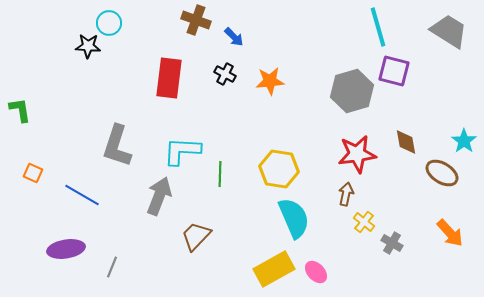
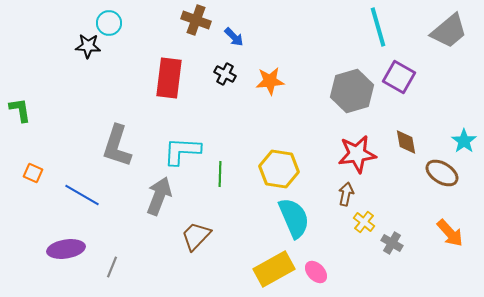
gray trapezoid: rotated 108 degrees clockwise
purple square: moved 5 px right, 6 px down; rotated 16 degrees clockwise
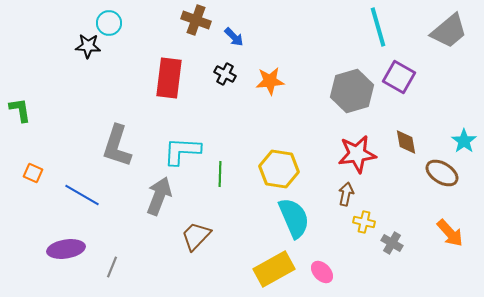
yellow cross: rotated 25 degrees counterclockwise
pink ellipse: moved 6 px right
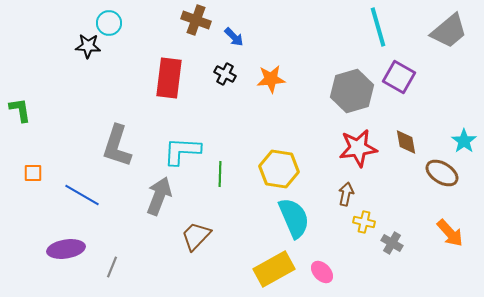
orange star: moved 1 px right, 2 px up
red star: moved 1 px right, 6 px up
orange square: rotated 24 degrees counterclockwise
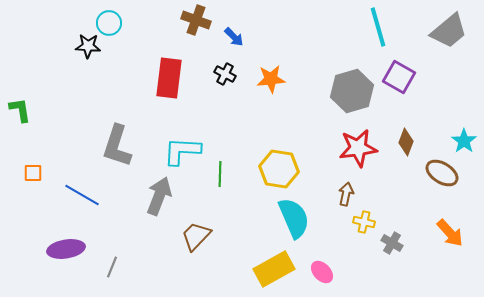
brown diamond: rotated 32 degrees clockwise
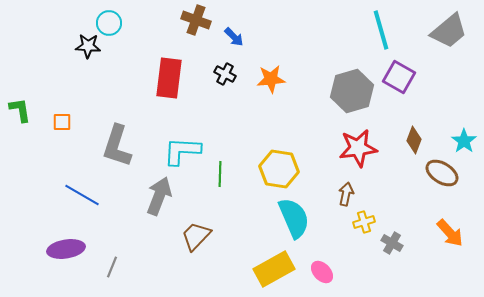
cyan line: moved 3 px right, 3 px down
brown diamond: moved 8 px right, 2 px up
orange square: moved 29 px right, 51 px up
yellow cross: rotated 30 degrees counterclockwise
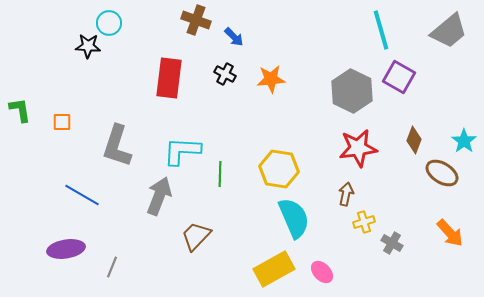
gray hexagon: rotated 18 degrees counterclockwise
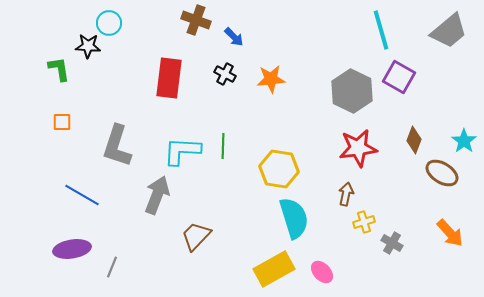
green L-shape: moved 39 px right, 41 px up
green line: moved 3 px right, 28 px up
gray arrow: moved 2 px left, 1 px up
cyan semicircle: rotated 6 degrees clockwise
purple ellipse: moved 6 px right
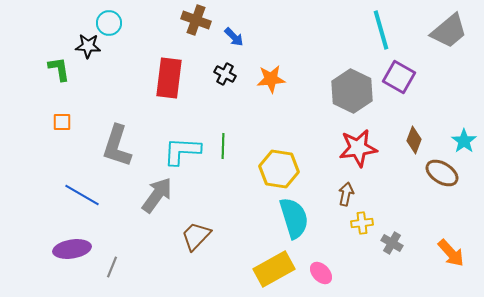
gray arrow: rotated 15 degrees clockwise
yellow cross: moved 2 px left, 1 px down; rotated 10 degrees clockwise
orange arrow: moved 1 px right, 20 px down
pink ellipse: moved 1 px left, 1 px down
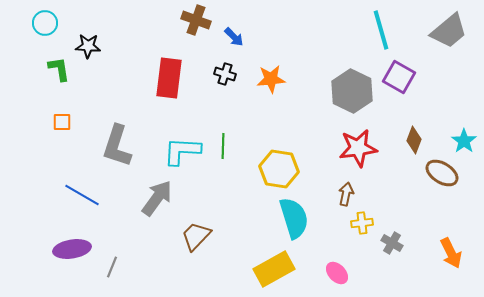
cyan circle: moved 64 px left
black cross: rotated 10 degrees counterclockwise
gray arrow: moved 3 px down
orange arrow: rotated 16 degrees clockwise
pink ellipse: moved 16 px right
